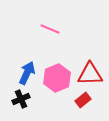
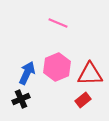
pink line: moved 8 px right, 6 px up
pink hexagon: moved 11 px up
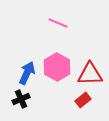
pink hexagon: rotated 8 degrees counterclockwise
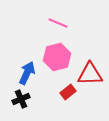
pink hexagon: moved 10 px up; rotated 16 degrees clockwise
red rectangle: moved 15 px left, 8 px up
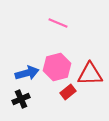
pink hexagon: moved 10 px down
blue arrow: rotated 50 degrees clockwise
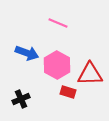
pink hexagon: moved 2 px up; rotated 16 degrees counterclockwise
blue arrow: moved 20 px up; rotated 35 degrees clockwise
red rectangle: rotated 56 degrees clockwise
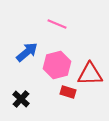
pink line: moved 1 px left, 1 px down
blue arrow: moved 1 px up; rotated 60 degrees counterclockwise
pink hexagon: rotated 16 degrees clockwise
black cross: rotated 24 degrees counterclockwise
